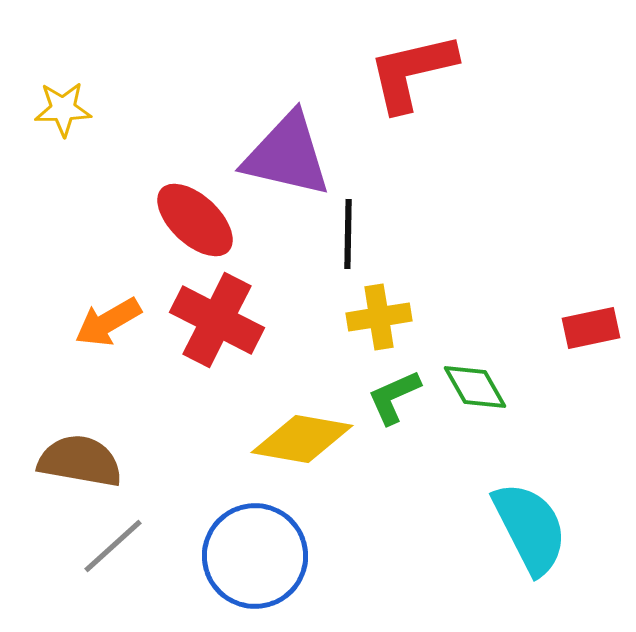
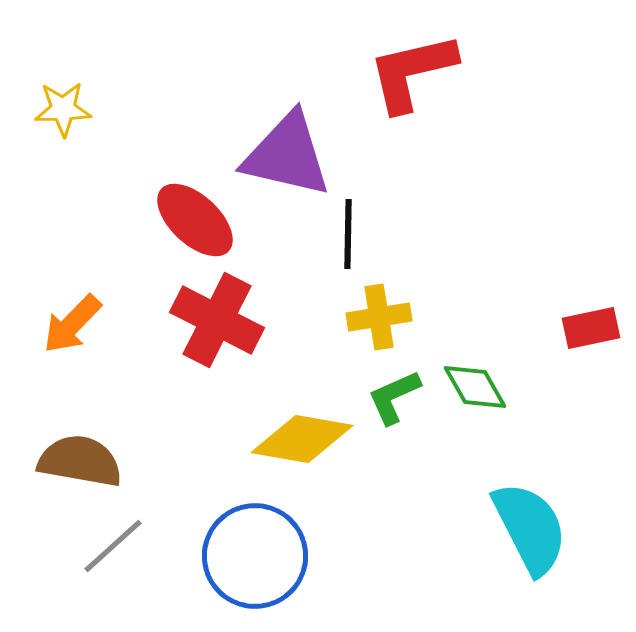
orange arrow: moved 36 px left, 2 px down; rotated 16 degrees counterclockwise
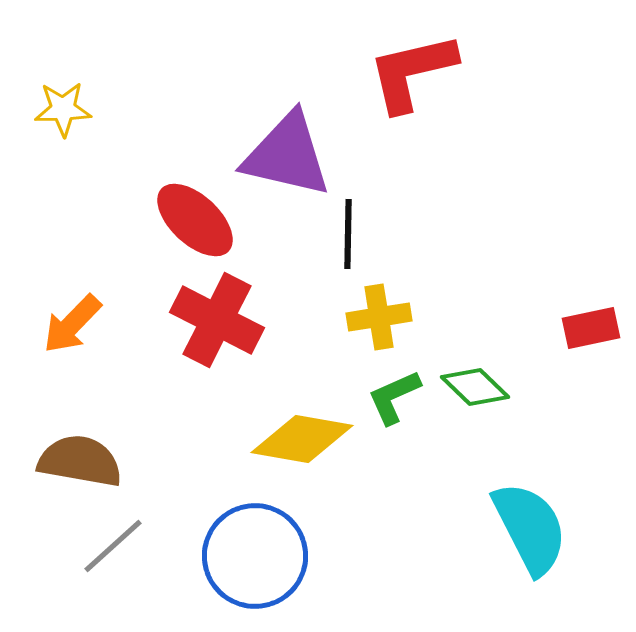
green diamond: rotated 16 degrees counterclockwise
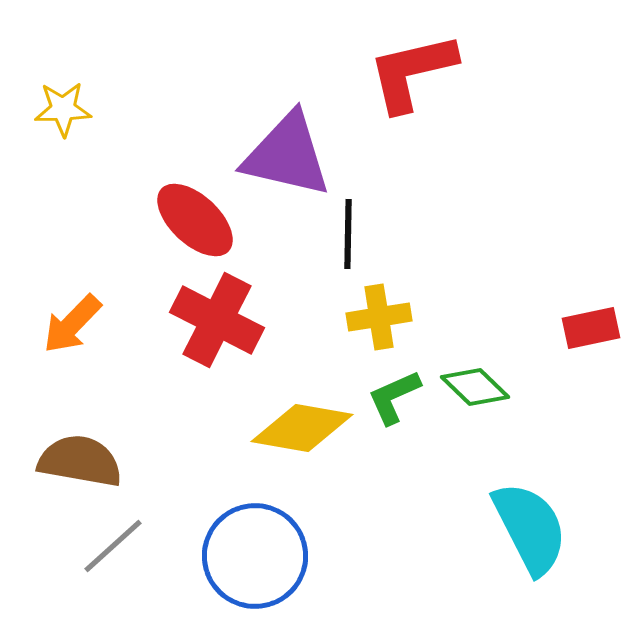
yellow diamond: moved 11 px up
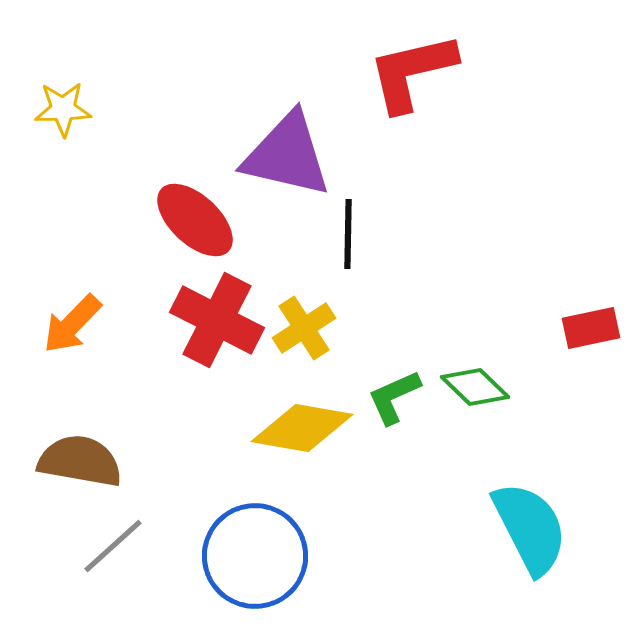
yellow cross: moved 75 px left, 11 px down; rotated 24 degrees counterclockwise
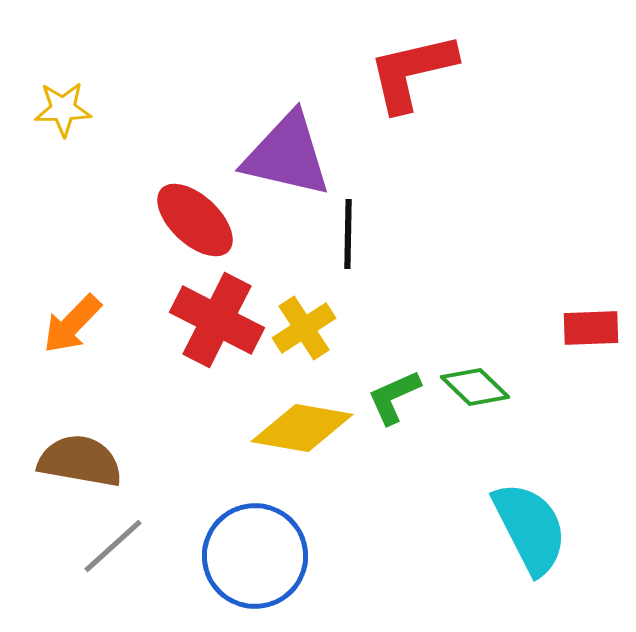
red rectangle: rotated 10 degrees clockwise
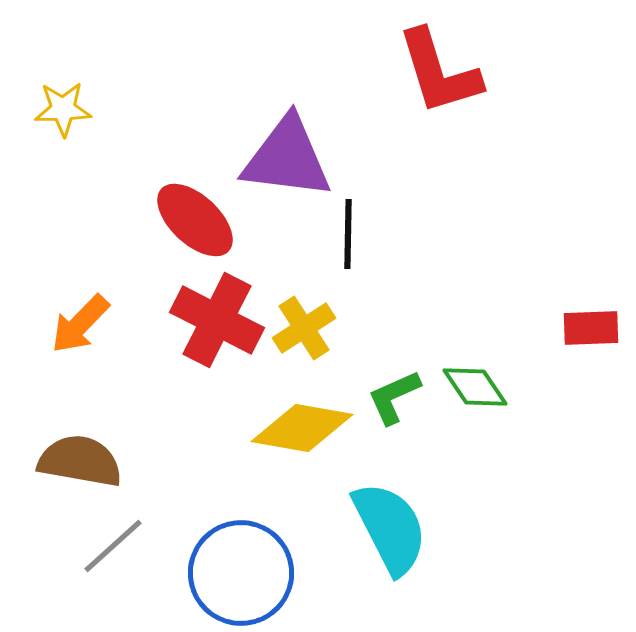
red L-shape: moved 27 px right; rotated 94 degrees counterclockwise
purple triangle: moved 3 px down; rotated 6 degrees counterclockwise
orange arrow: moved 8 px right
green diamond: rotated 12 degrees clockwise
cyan semicircle: moved 140 px left
blue circle: moved 14 px left, 17 px down
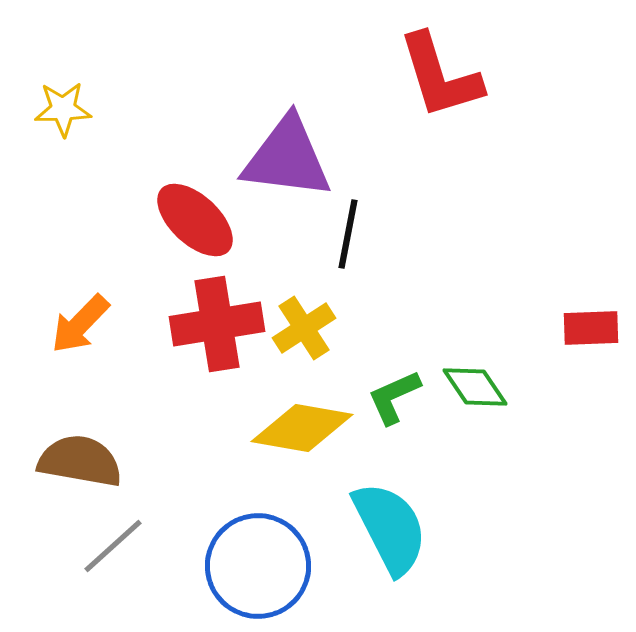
red L-shape: moved 1 px right, 4 px down
black line: rotated 10 degrees clockwise
red cross: moved 4 px down; rotated 36 degrees counterclockwise
blue circle: moved 17 px right, 7 px up
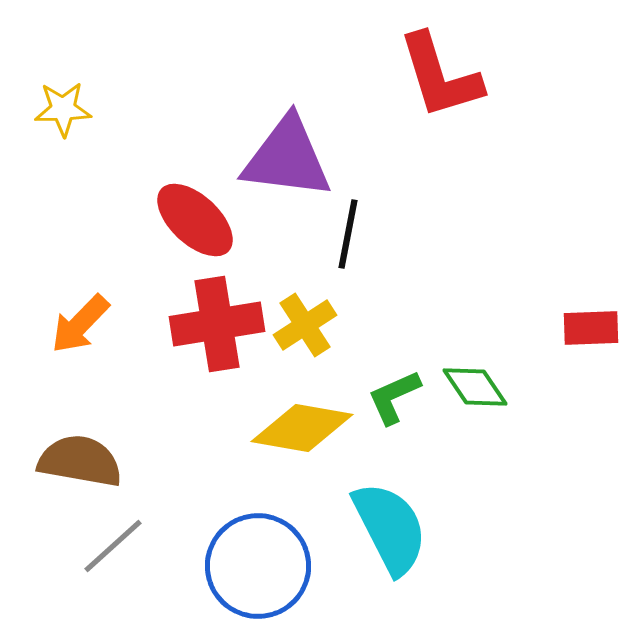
yellow cross: moved 1 px right, 3 px up
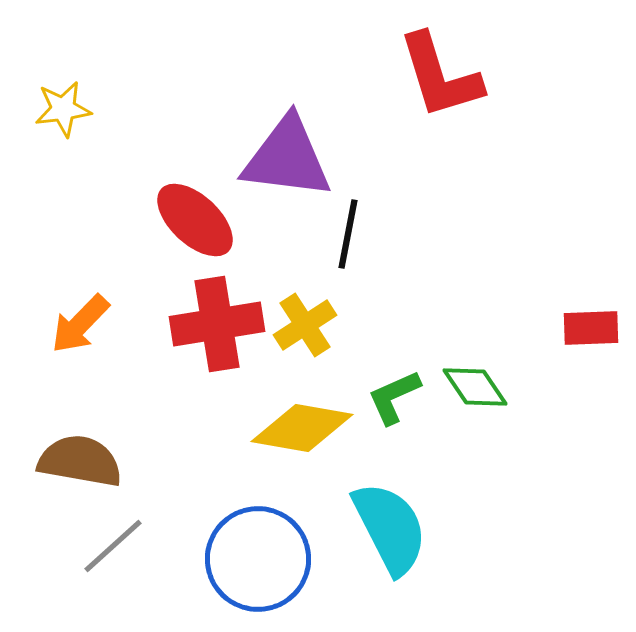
yellow star: rotated 6 degrees counterclockwise
blue circle: moved 7 px up
